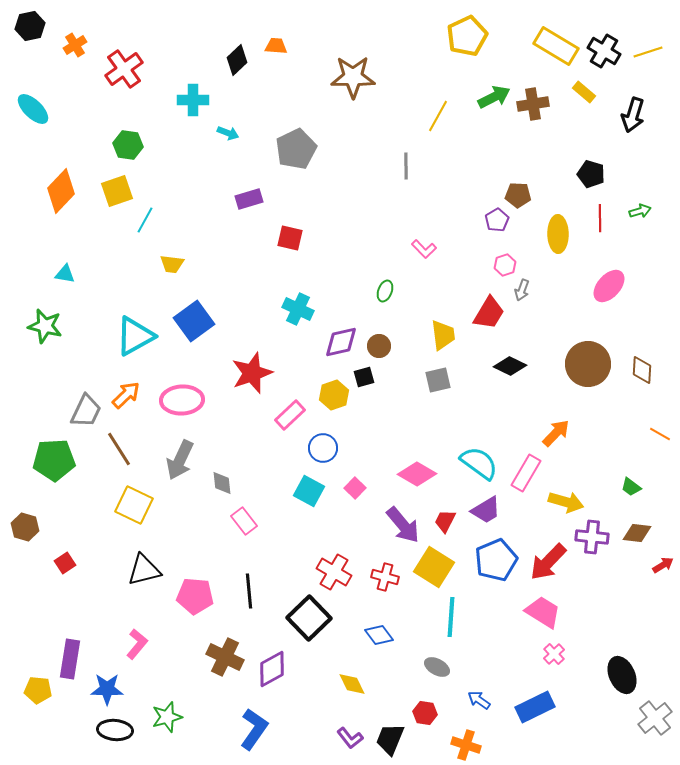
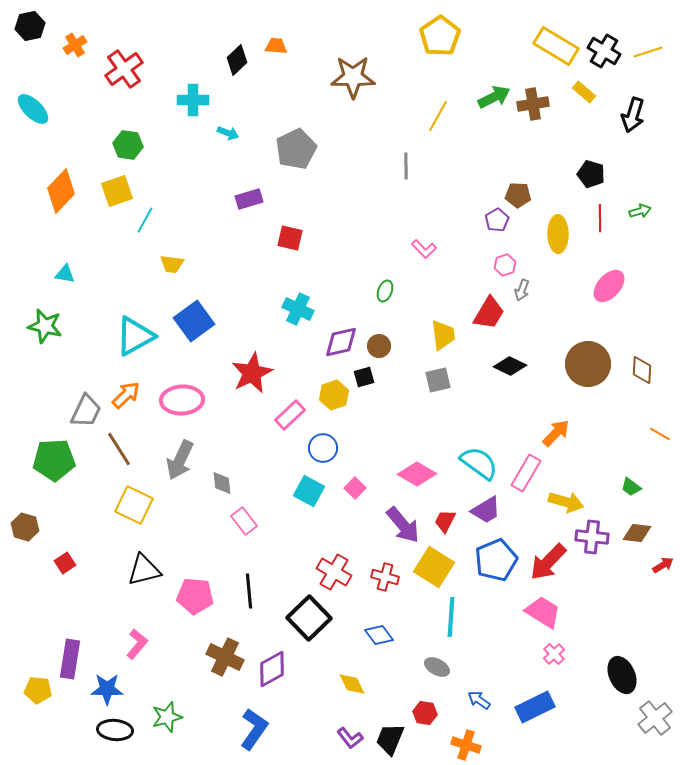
yellow pentagon at (467, 36): moved 27 px left; rotated 9 degrees counterclockwise
red star at (252, 373): rotated 6 degrees counterclockwise
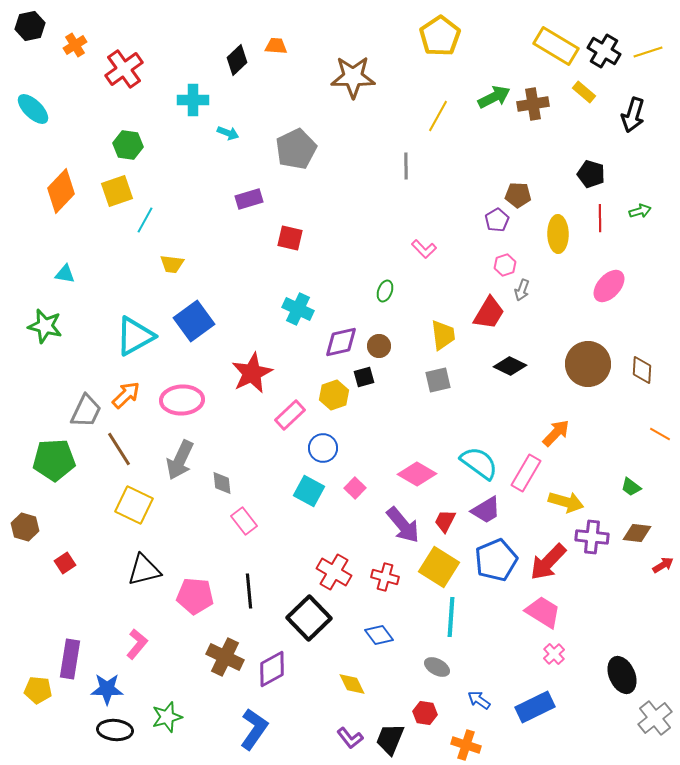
yellow square at (434, 567): moved 5 px right
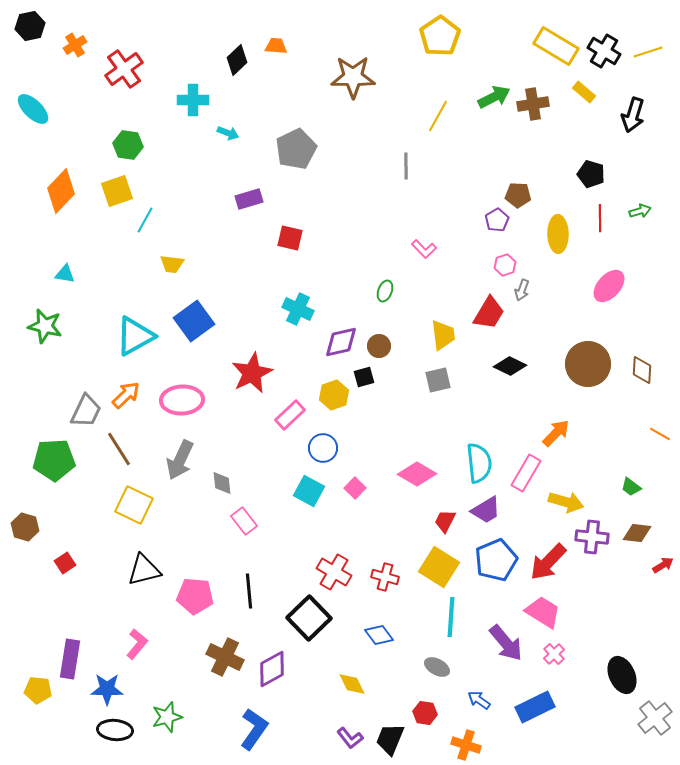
cyan semicircle at (479, 463): rotated 48 degrees clockwise
purple arrow at (403, 525): moved 103 px right, 118 px down
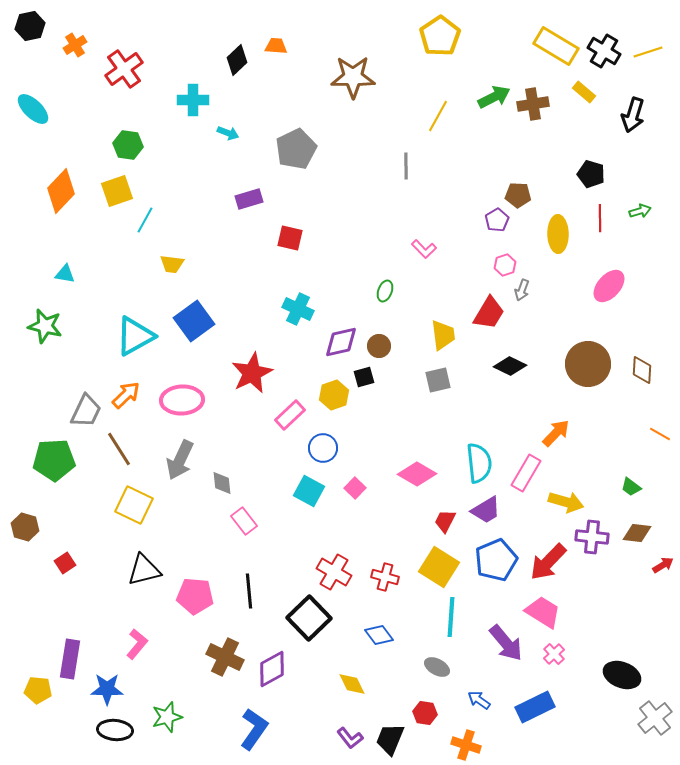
black ellipse at (622, 675): rotated 45 degrees counterclockwise
